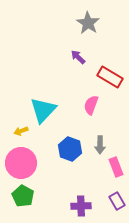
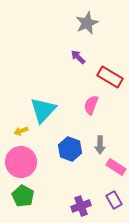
gray star: moved 1 px left; rotated 15 degrees clockwise
pink circle: moved 1 px up
pink rectangle: rotated 36 degrees counterclockwise
purple rectangle: moved 3 px left, 1 px up
purple cross: rotated 18 degrees counterclockwise
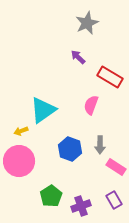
cyan triangle: rotated 12 degrees clockwise
pink circle: moved 2 px left, 1 px up
green pentagon: moved 28 px right; rotated 10 degrees clockwise
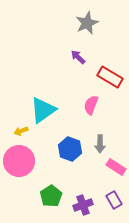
gray arrow: moved 1 px up
purple cross: moved 2 px right, 1 px up
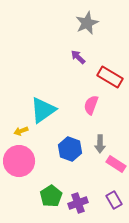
pink rectangle: moved 3 px up
purple cross: moved 5 px left, 2 px up
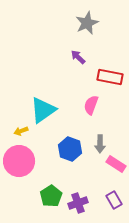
red rectangle: rotated 20 degrees counterclockwise
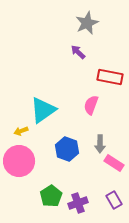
purple arrow: moved 5 px up
blue hexagon: moved 3 px left
pink rectangle: moved 2 px left, 1 px up
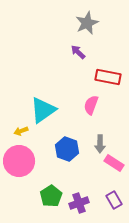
red rectangle: moved 2 px left
purple cross: moved 1 px right
